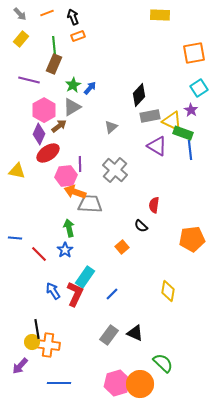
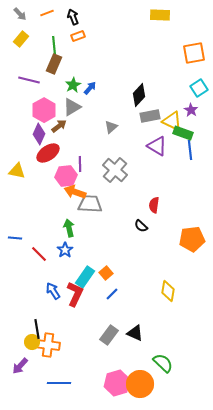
orange square at (122, 247): moved 16 px left, 26 px down
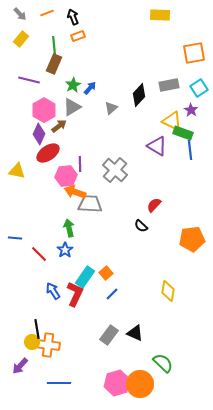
gray rectangle at (150, 116): moved 19 px right, 31 px up
gray triangle at (111, 127): moved 19 px up
red semicircle at (154, 205): rotated 35 degrees clockwise
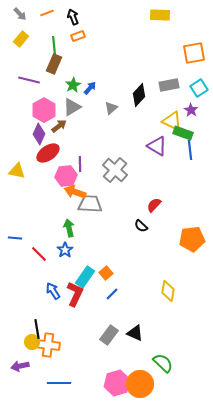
purple arrow at (20, 366): rotated 36 degrees clockwise
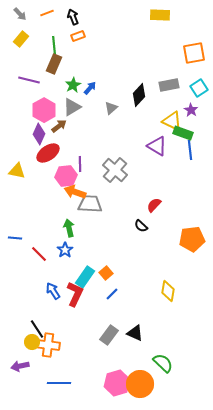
black line at (37, 329): rotated 24 degrees counterclockwise
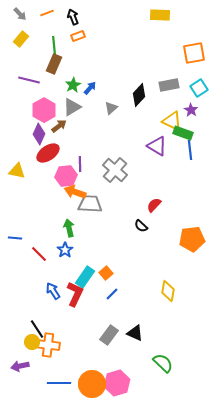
orange circle at (140, 384): moved 48 px left
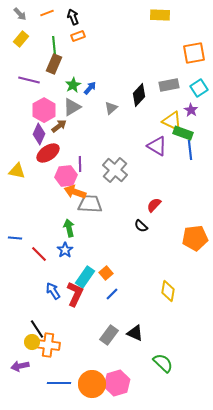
orange pentagon at (192, 239): moved 3 px right, 1 px up
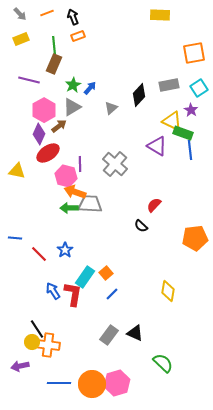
yellow rectangle at (21, 39): rotated 28 degrees clockwise
gray cross at (115, 170): moved 6 px up
pink hexagon at (66, 176): rotated 20 degrees clockwise
green arrow at (69, 228): moved 20 px up; rotated 78 degrees counterclockwise
red L-shape at (75, 294): moved 2 px left; rotated 15 degrees counterclockwise
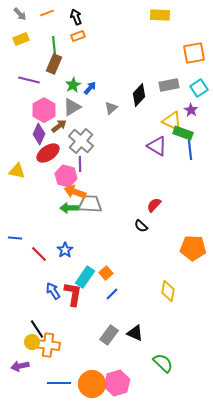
black arrow at (73, 17): moved 3 px right
gray cross at (115, 164): moved 34 px left, 23 px up
orange pentagon at (195, 238): moved 2 px left, 10 px down; rotated 10 degrees clockwise
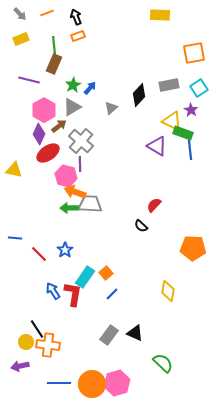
yellow triangle at (17, 171): moved 3 px left, 1 px up
yellow circle at (32, 342): moved 6 px left
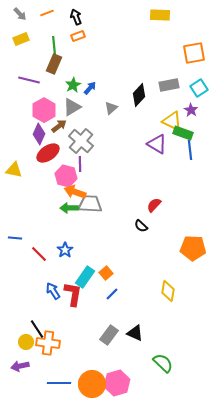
purple triangle at (157, 146): moved 2 px up
orange cross at (48, 345): moved 2 px up
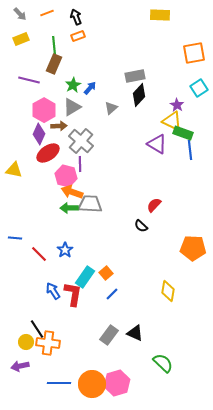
gray rectangle at (169, 85): moved 34 px left, 9 px up
purple star at (191, 110): moved 14 px left, 5 px up
brown arrow at (59, 126): rotated 35 degrees clockwise
orange arrow at (75, 192): moved 3 px left
